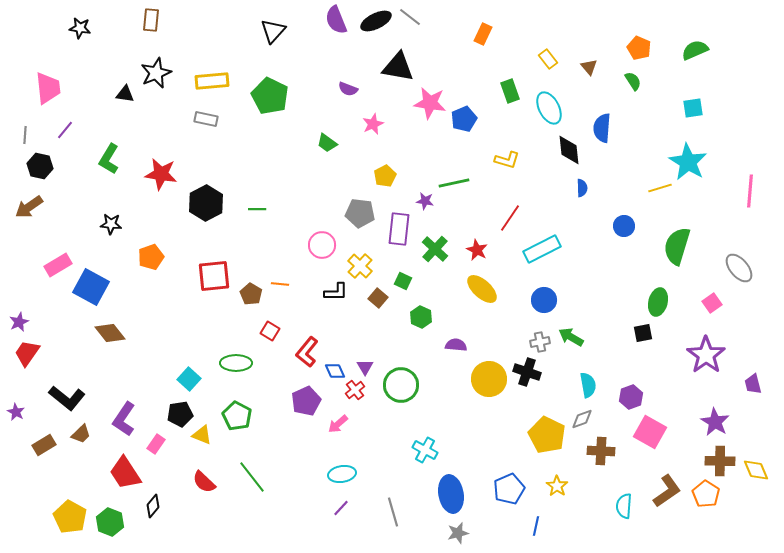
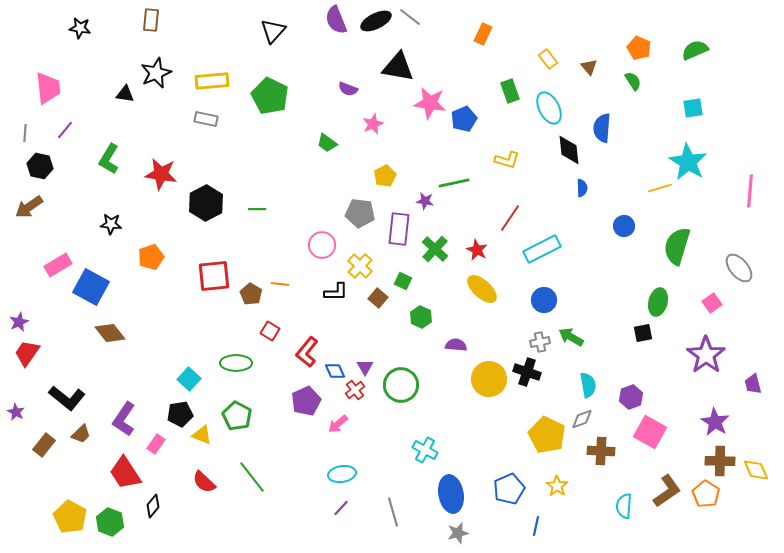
gray line at (25, 135): moved 2 px up
brown rectangle at (44, 445): rotated 20 degrees counterclockwise
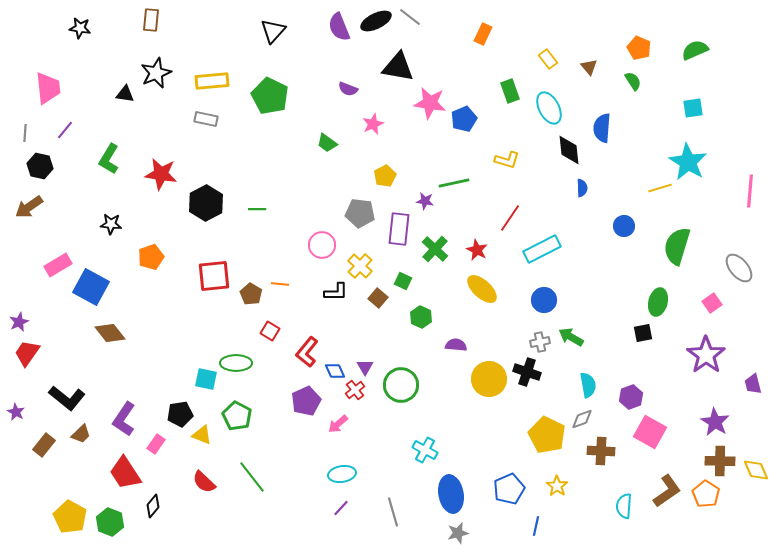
purple semicircle at (336, 20): moved 3 px right, 7 px down
cyan square at (189, 379): moved 17 px right; rotated 30 degrees counterclockwise
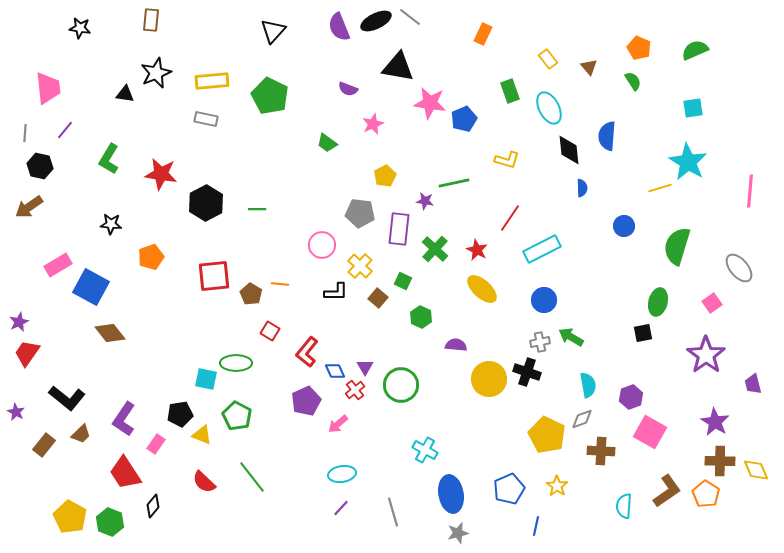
blue semicircle at (602, 128): moved 5 px right, 8 px down
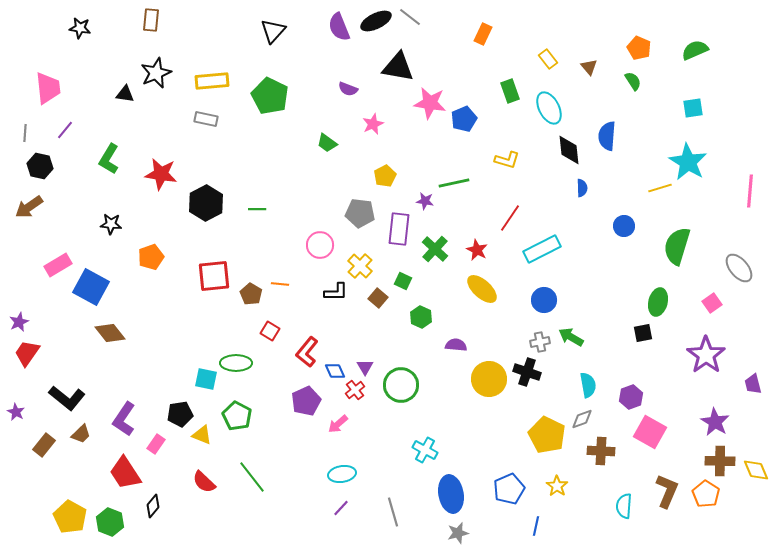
pink circle at (322, 245): moved 2 px left
brown L-shape at (667, 491): rotated 32 degrees counterclockwise
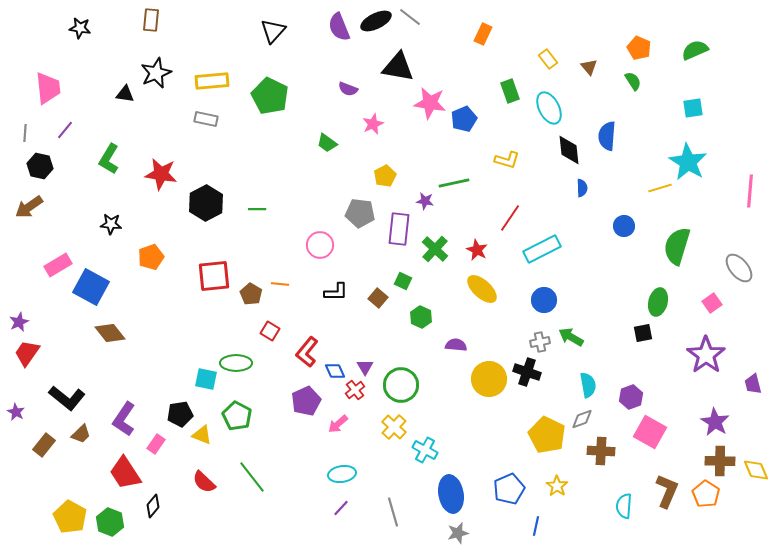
yellow cross at (360, 266): moved 34 px right, 161 px down
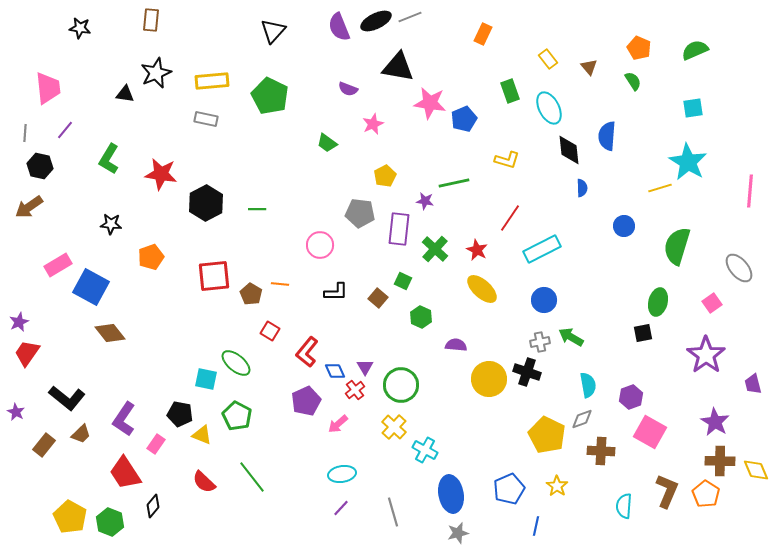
gray line at (410, 17): rotated 60 degrees counterclockwise
green ellipse at (236, 363): rotated 40 degrees clockwise
black pentagon at (180, 414): rotated 20 degrees clockwise
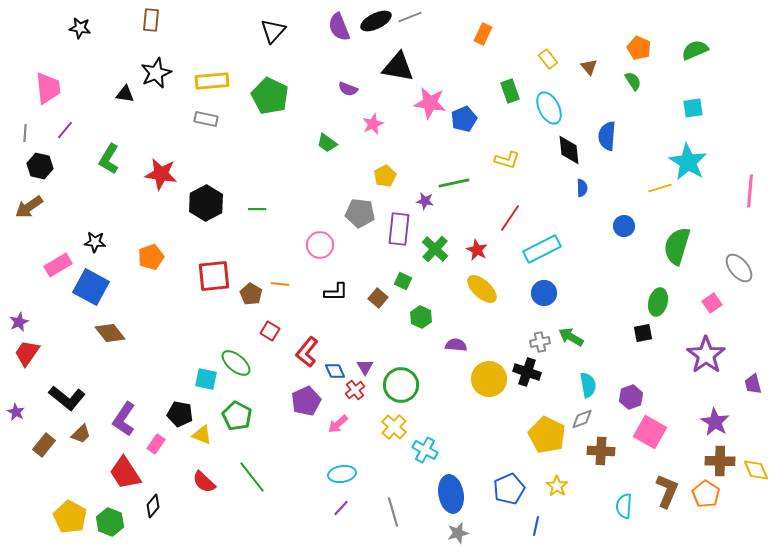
black star at (111, 224): moved 16 px left, 18 px down
blue circle at (544, 300): moved 7 px up
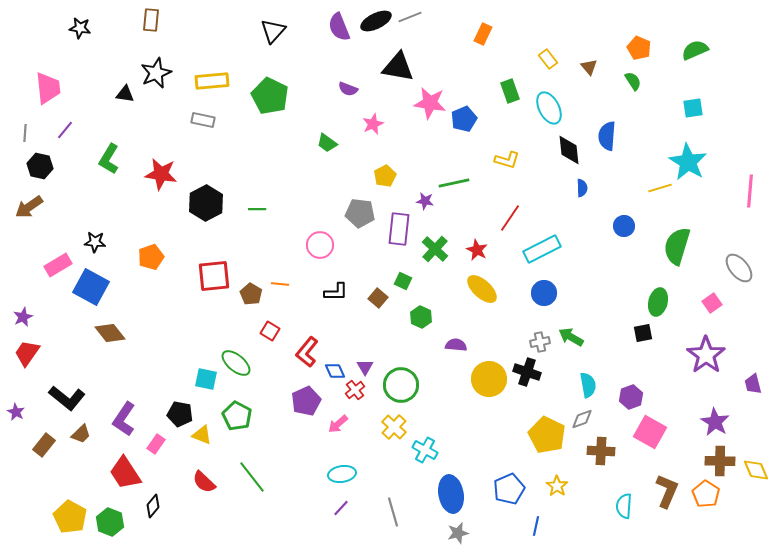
gray rectangle at (206, 119): moved 3 px left, 1 px down
purple star at (19, 322): moved 4 px right, 5 px up
